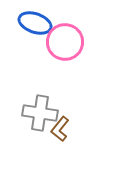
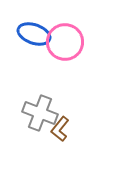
blue ellipse: moved 1 px left, 11 px down
gray cross: rotated 12 degrees clockwise
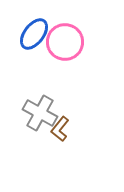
blue ellipse: rotated 72 degrees counterclockwise
gray cross: rotated 8 degrees clockwise
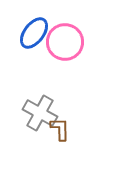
blue ellipse: moved 1 px up
brown L-shape: rotated 140 degrees clockwise
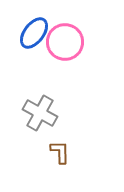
brown L-shape: moved 23 px down
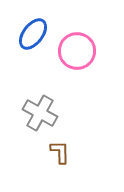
blue ellipse: moved 1 px left, 1 px down
pink circle: moved 12 px right, 9 px down
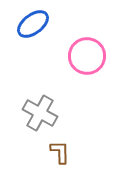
blue ellipse: moved 10 px up; rotated 16 degrees clockwise
pink circle: moved 10 px right, 5 px down
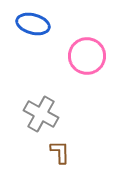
blue ellipse: rotated 52 degrees clockwise
gray cross: moved 1 px right, 1 px down
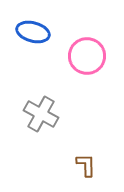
blue ellipse: moved 8 px down
brown L-shape: moved 26 px right, 13 px down
